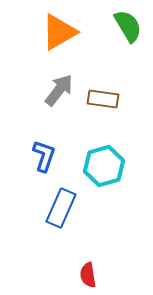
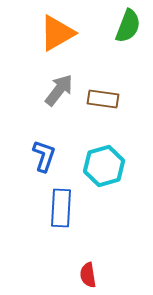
green semicircle: rotated 52 degrees clockwise
orange triangle: moved 2 px left, 1 px down
blue rectangle: rotated 21 degrees counterclockwise
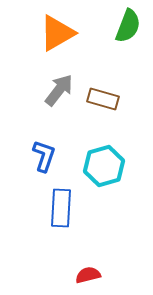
brown rectangle: rotated 8 degrees clockwise
red semicircle: rotated 85 degrees clockwise
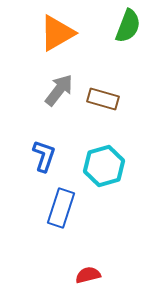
blue rectangle: rotated 15 degrees clockwise
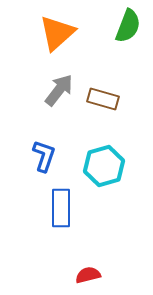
orange triangle: rotated 12 degrees counterclockwise
blue rectangle: rotated 18 degrees counterclockwise
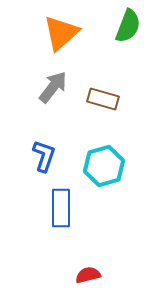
orange triangle: moved 4 px right
gray arrow: moved 6 px left, 3 px up
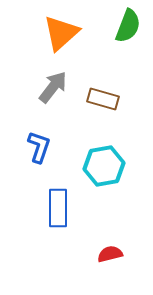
blue L-shape: moved 5 px left, 9 px up
cyan hexagon: rotated 6 degrees clockwise
blue rectangle: moved 3 px left
red semicircle: moved 22 px right, 21 px up
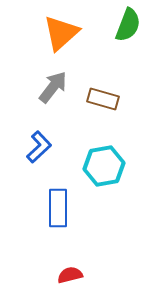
green semicircle: moved 1 px up
blue L-shape: rotated 28 degrees clockwise
red semicircle: moved 40 px left, 21 px down
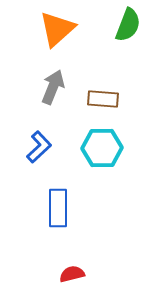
orange triangle: moved 4 px left, 4 px up
gray arrow: rotated 16 degrees counterclockwise
brown rectangle: rotated 12 degrees counterclockwise
cyan hexagon: moved 2 px left, 18 px up; rotated 9 degrees clockwise
red semicircle: moved 2 px right, 1 px up
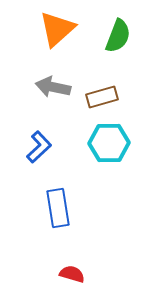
green semicircle: moved 10 px left, 11 px down
gray arrow: rotated 100 degrees counterclockwise
brown rectangle: moved 1 px left, 2 px up; rotated 20 degrees counterclockwise
cyan hexagon: moved 7 px right, 5 px up
blue rectangle: rotated 9 degrees counterclockwise
red semicircle: rotated 30 degrees clockwise
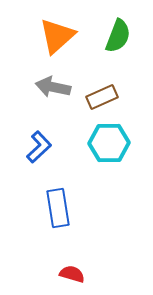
orange triangle: moved 7 px down
brown rectangle: rotated 8 degrees counterclockwise
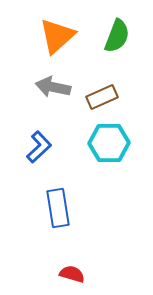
green semicircle: moved 1 px left
